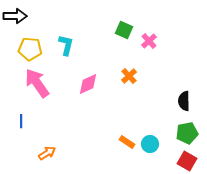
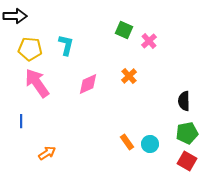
orange rectangle: rotated 21 degrees clockwise
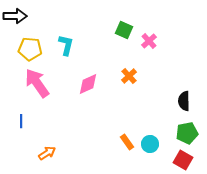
red square: moved 4 px left, 1 px up
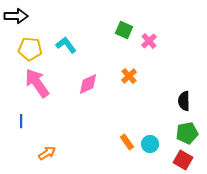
black arrow: moved 1 px right
cyan L-shape: rotated 50 degrees counterclockwise
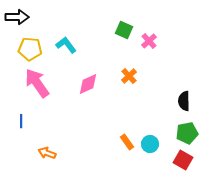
black arrow: moved 1 px right, 1 px down
orange arrow: rotated 126 degrees counterclockwise
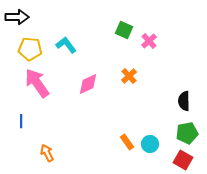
orange arrow: rotated 42 degrees clockwise
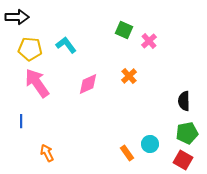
orange rectangle: moved 11 px down
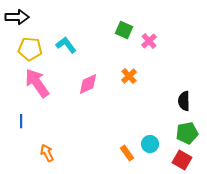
red square: moved 1 px left
